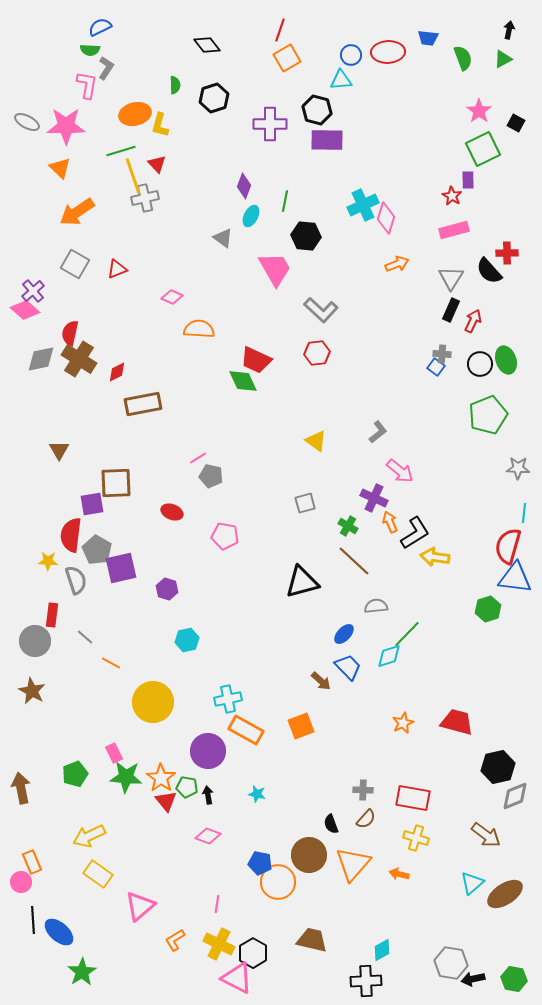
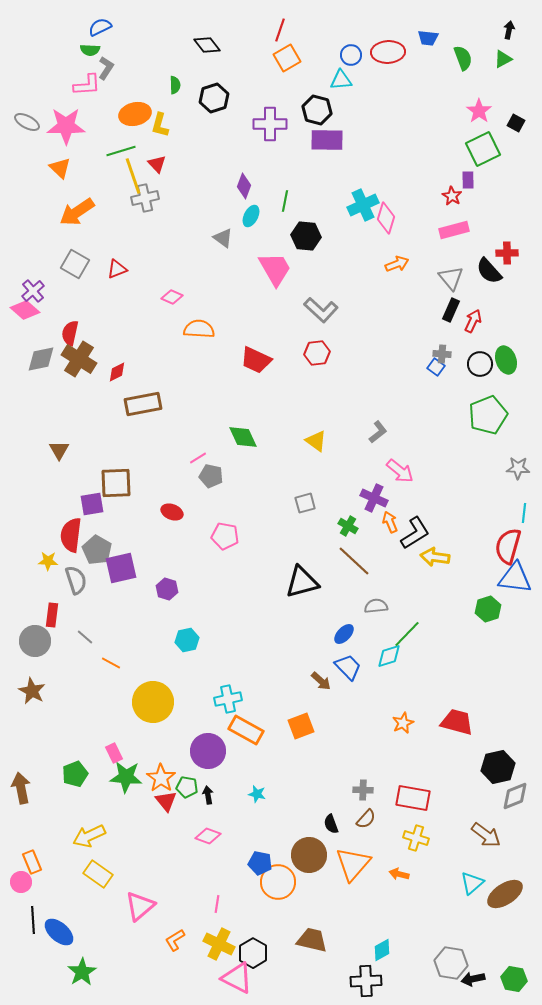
pink L-shape at (87, 85): rotated 76 degrees clockwise
gray triangle at (451, 278): rotated 12 degrees counterclockwise
green diamond at (243, 381): moved 56 px down
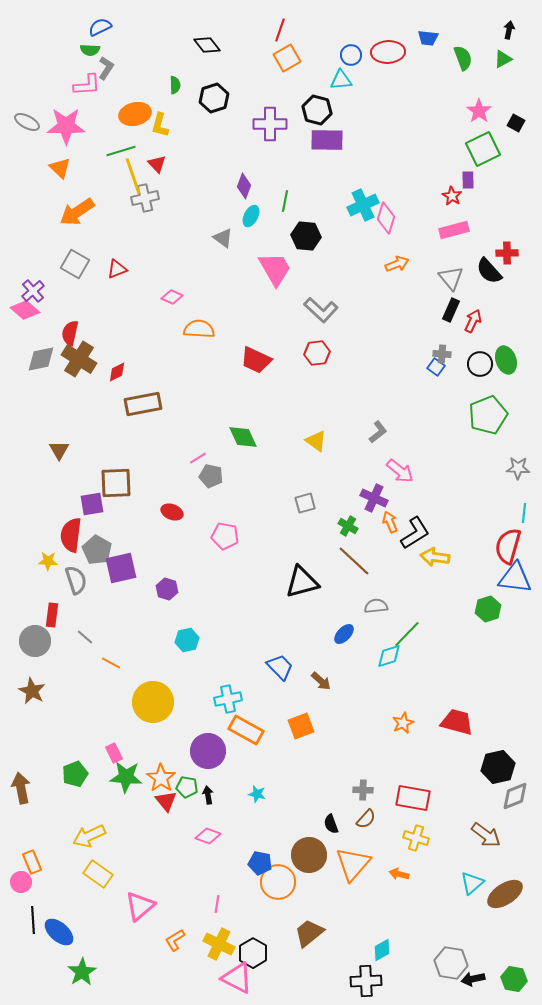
blue trapezoid at (348, 667): moved 68 px left
brown trapezoid at (312, 940): moved 3 px left, 7 px up; rotated 52 degrees counterclockwise
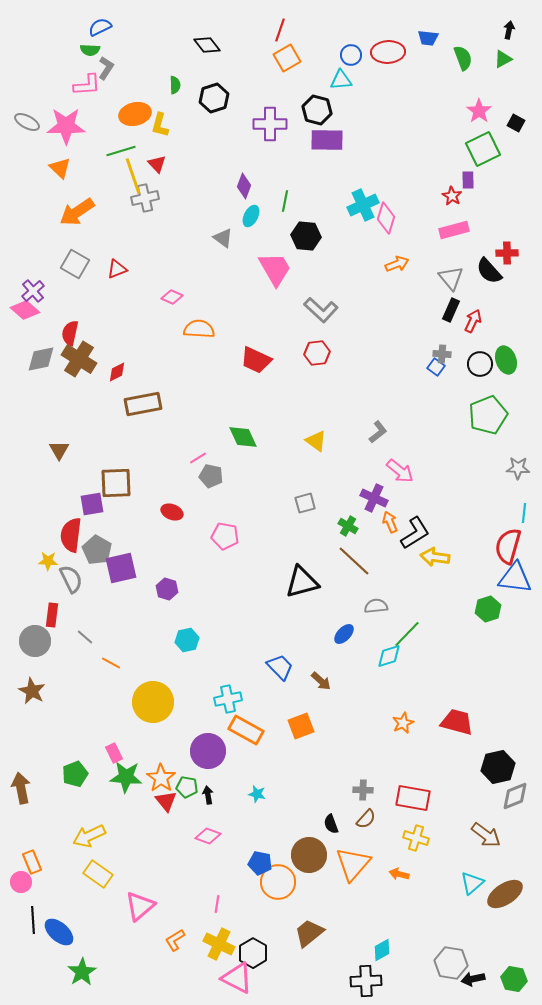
gray semicircle at (76, 580): moved 5 px left, 1 px up; rotated 8 degrees counterclockwise
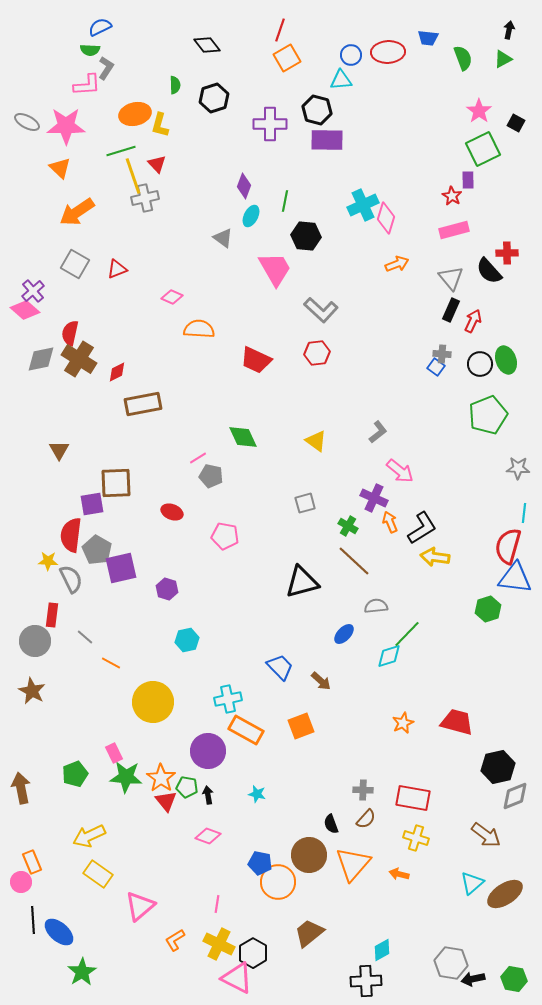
black L-shape at (415, 533): moved 7 px right, 5 px up
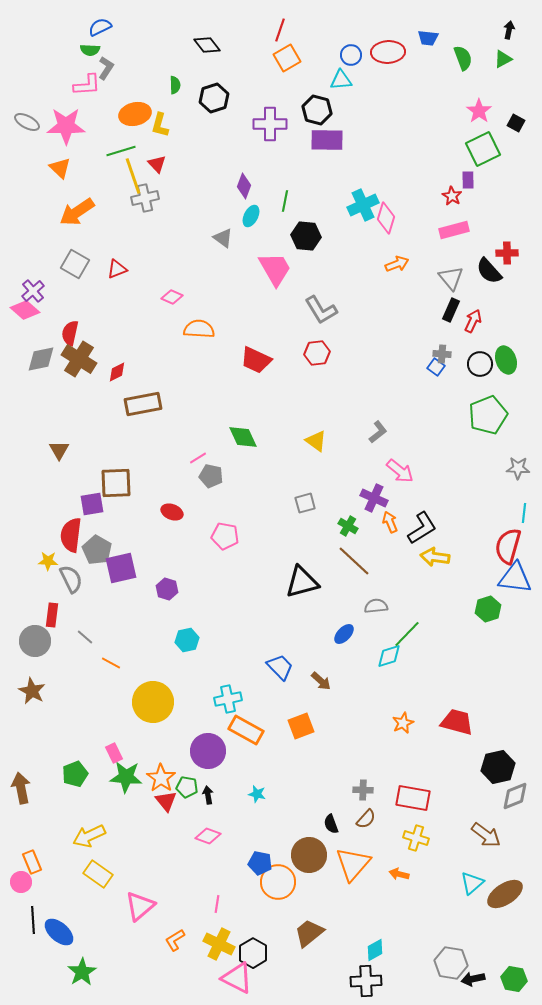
gray L-shape at (321, 310): rotated 16 degrees clockwise
cyan diamond at (382, 950): moved 7 px left
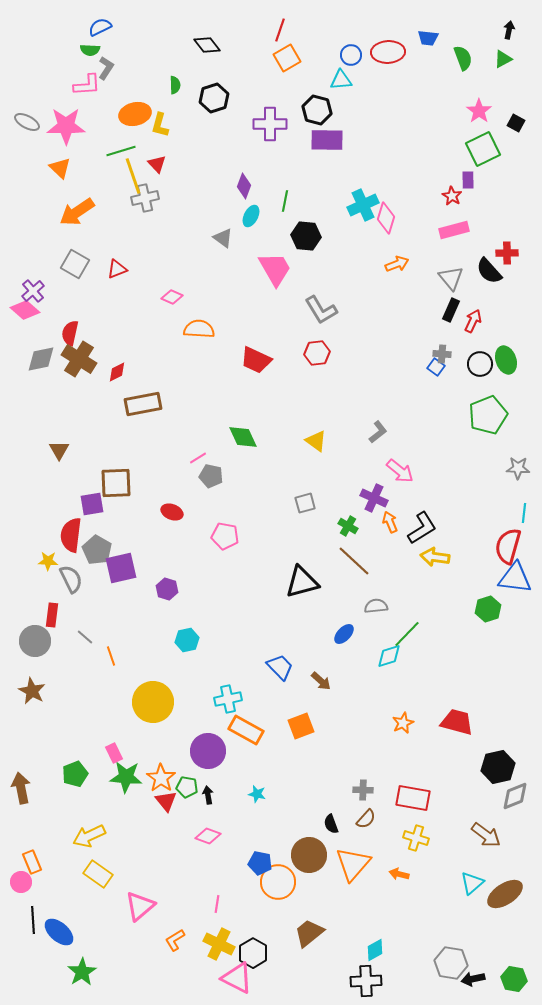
orange line at (111, 663): moved 7 px up; rotated 42 degrees clockwise
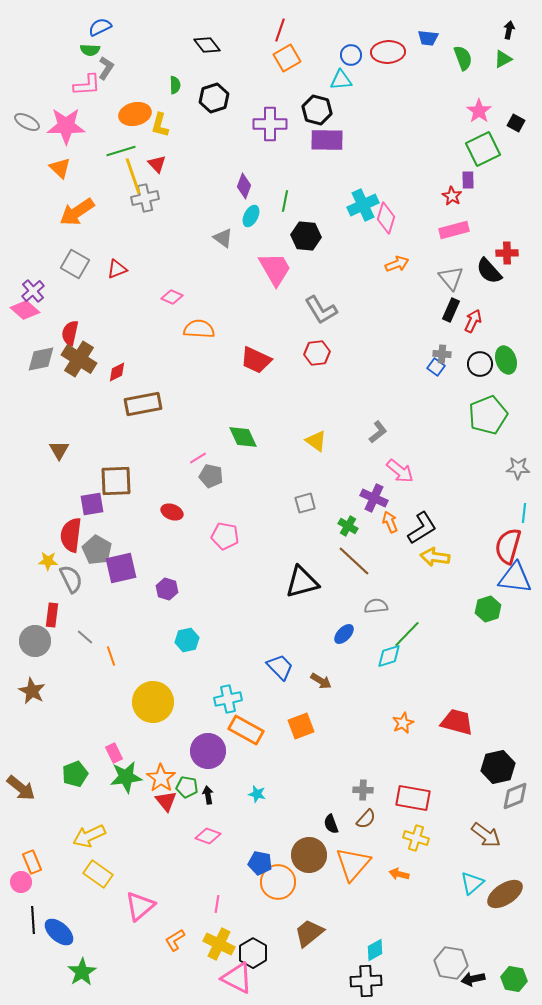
brown square at (116, 483): moved 2 px up
brown arrow at (321, 681): rotated 10 degrees counterclockwise
green star at (126, 777): rotated 12 degrees counterclockwise
brown arrow at (21, 788): rotated 140 degrees clockwise
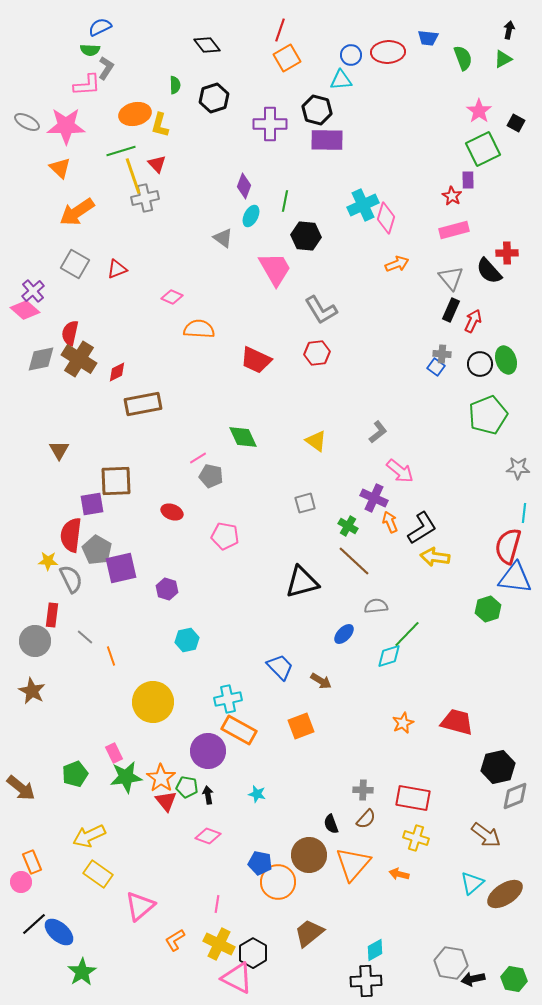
orange rectangle at (246, 730): moved 7 px left
black line at (33, 920): moved 1 px right, 4 px down; rotated 52 degrees clockwise
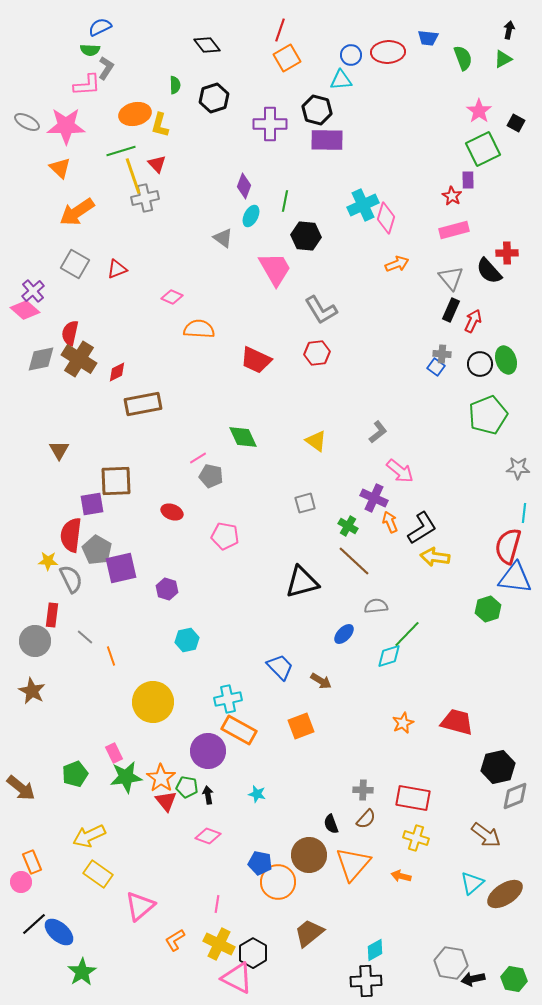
orange arrow at (399, 874): moved 2 px right, 2 px down
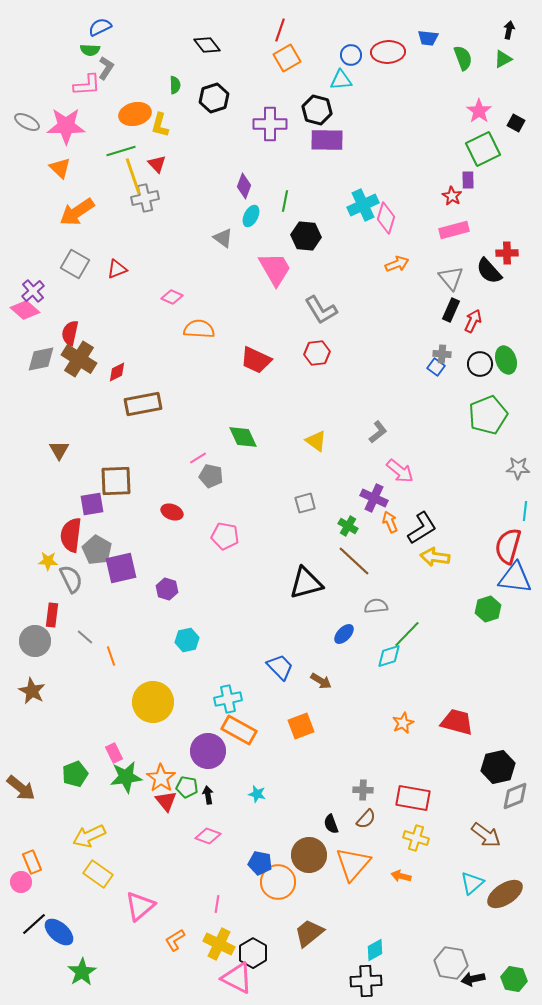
cyan line at (524, 513): moved 1 px right, 2 px up
black triangle at (302, 582): moved 4 px right, 1 px down
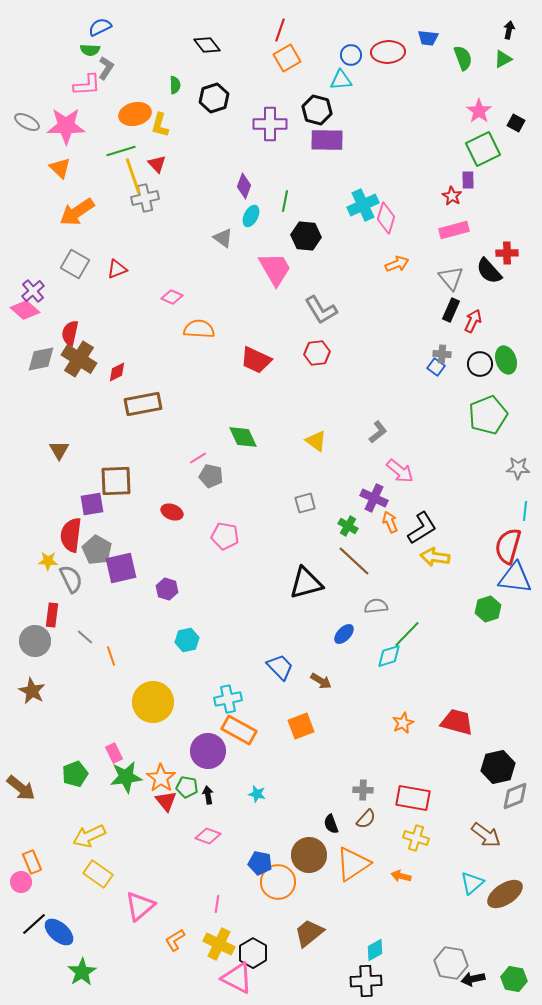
orange triangle at (353, 864): rotated 15 degrees clockwise
